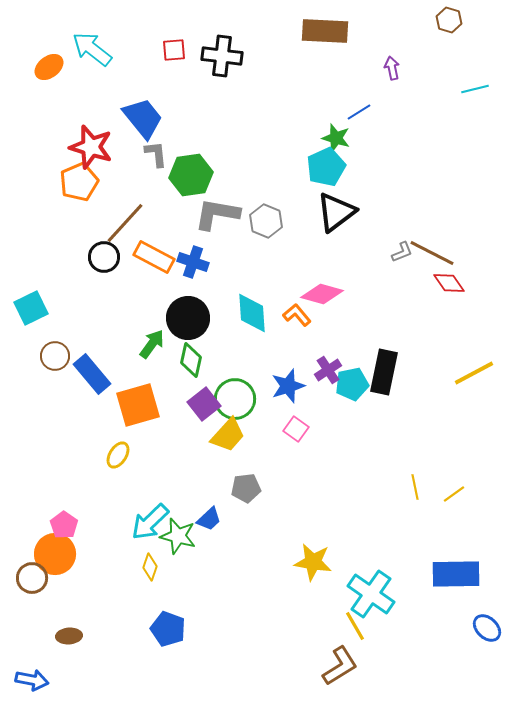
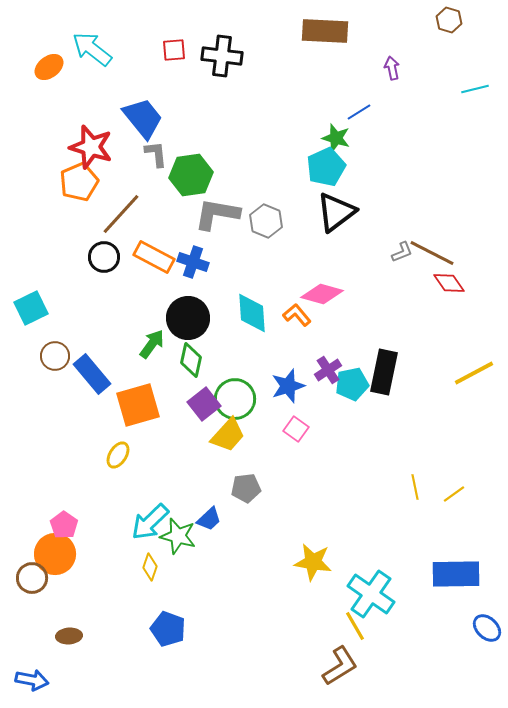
brown line at (125, 223): moved 4 px left, 9 px up
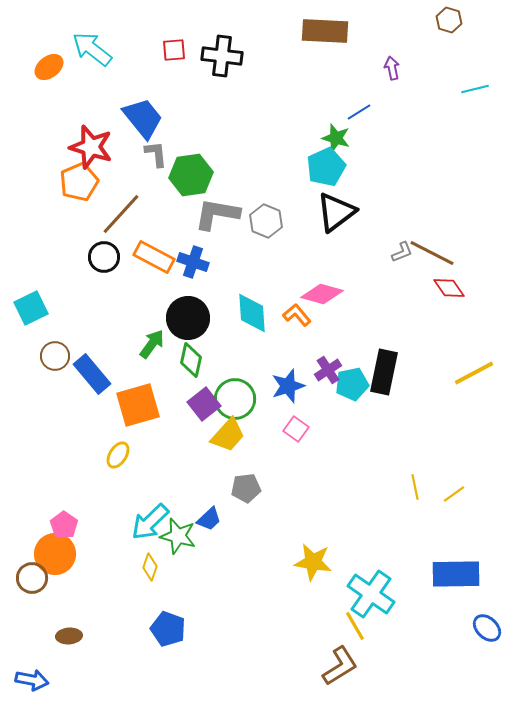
red diamond at (449, 283): moved 5 px down
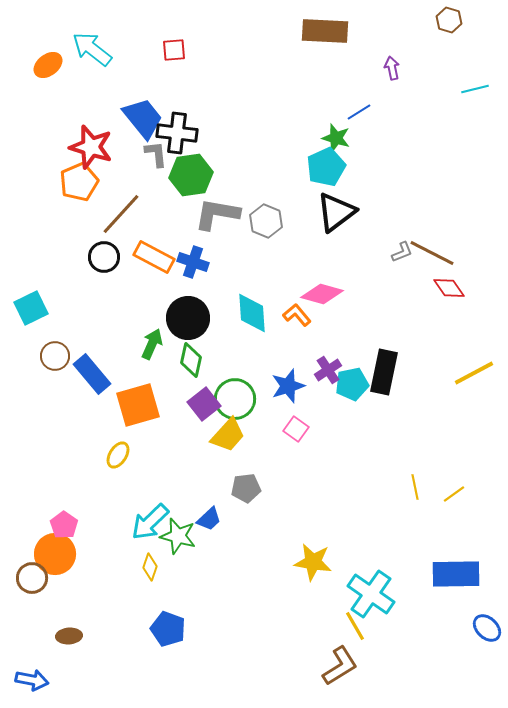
black cross at (222, 56): moved 45 px left, 77 px down
orange ellipse at (49, 67): moved 1 px left, 2 px up
green arrow at (152, 344): rotated 12 degrees counterclockwise
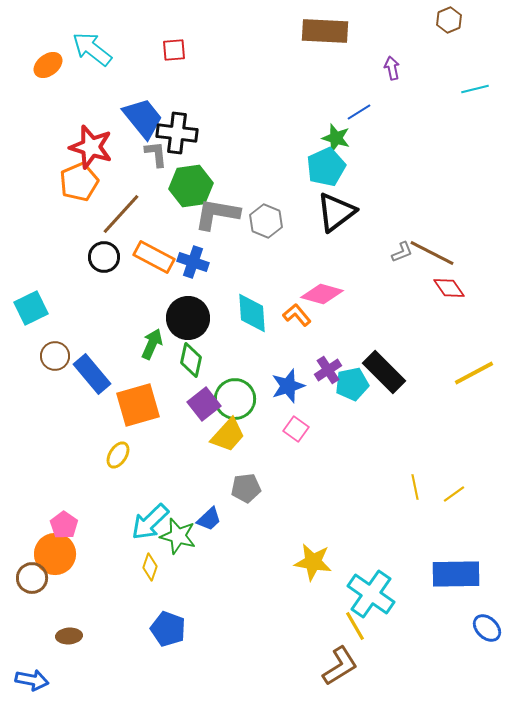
brown hexagon at (449, 20): rotated 20 degrees clockwise
green hexagon at (191, 175): moved 11 px down
black rectangle at (384, 372): rotated 57 degrees counterclockwise
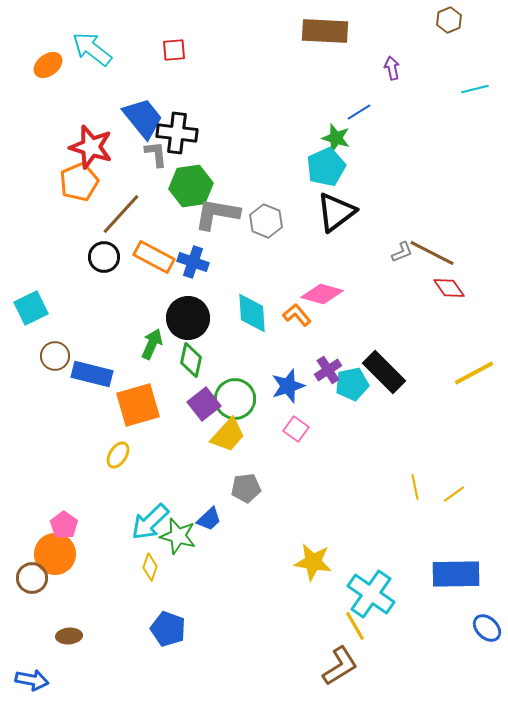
blue rectangle at (92, 374): rotated 36 degrees counterclockwise
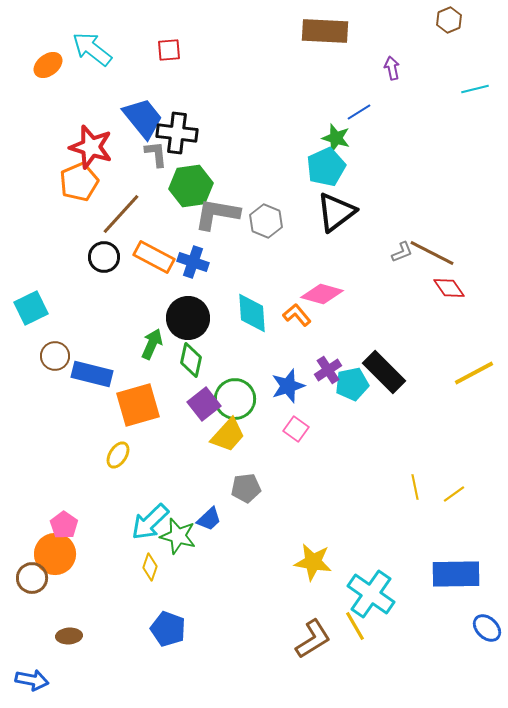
red square at (174, 50): moved 5 px left
brown L-shape at (340, 666): moved 27 px left, 27 px up
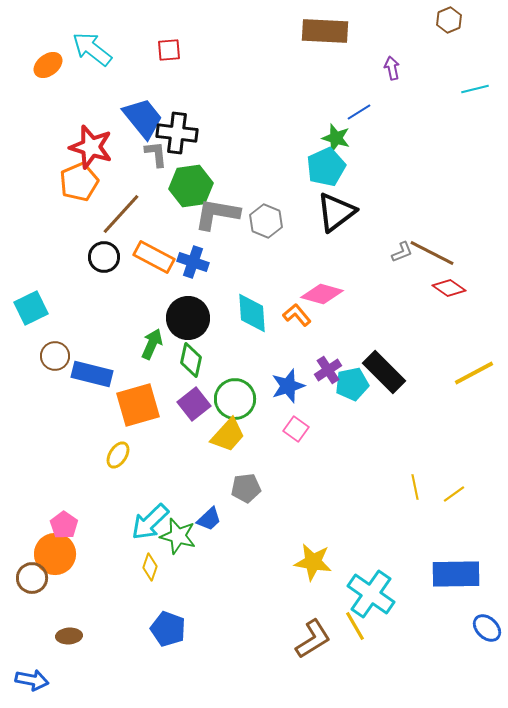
red diamond at (449, 288): rotated 20 degrees counterclockwise
purple square at (204, 404): moved 10 px left
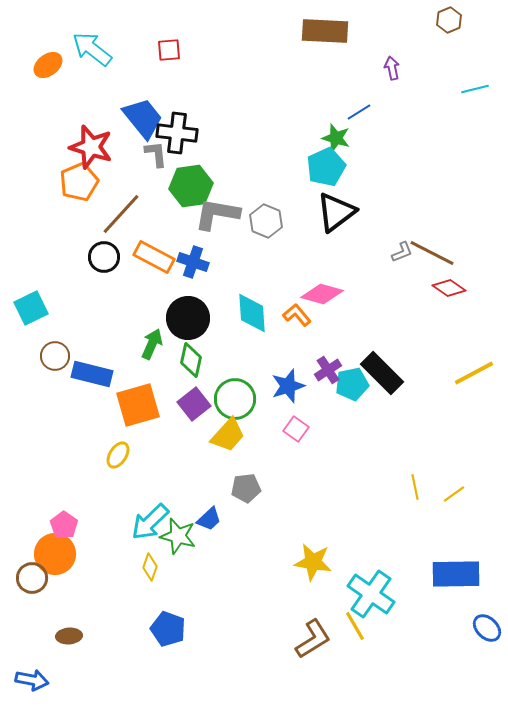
black rectangle at (384, 372): moved 2 px left, 1 px down
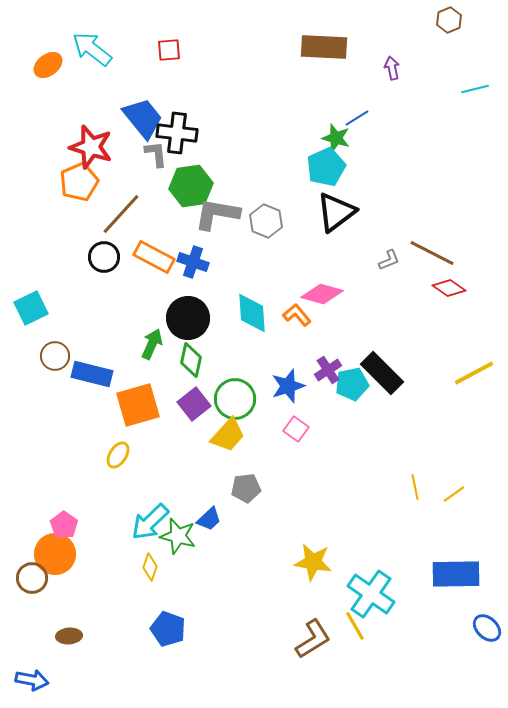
brown rectangle at (325, 31): moved 1 px left, 16 px down
blue line at (359, 112): moved 2 px left, 6 px down
gray L-shape at (402, 252): moved 13 px left, 8 px down
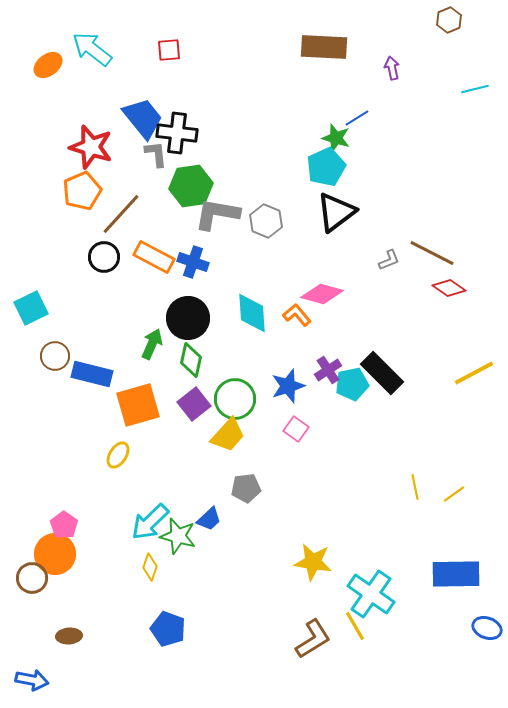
orange pentagon at (79, 182): moved 3 px right, 9 px down
blue ellipse at (487, 628): rotated 24 degrees counterclockwise
